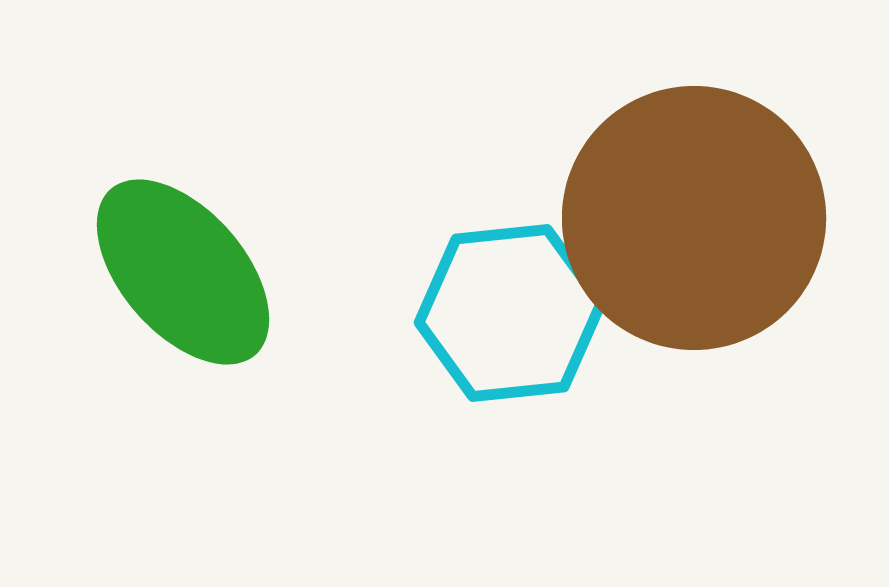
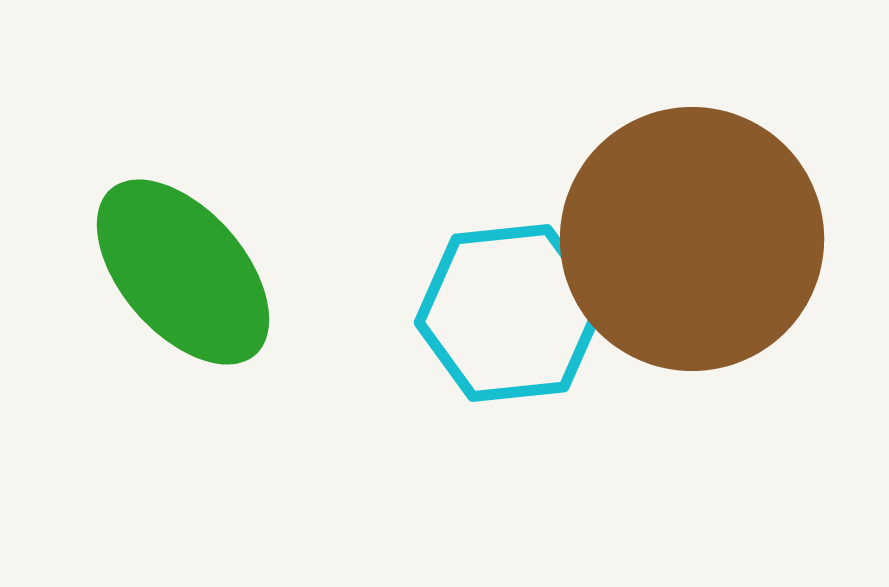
brown circle: moved 2 px left, 21 px down
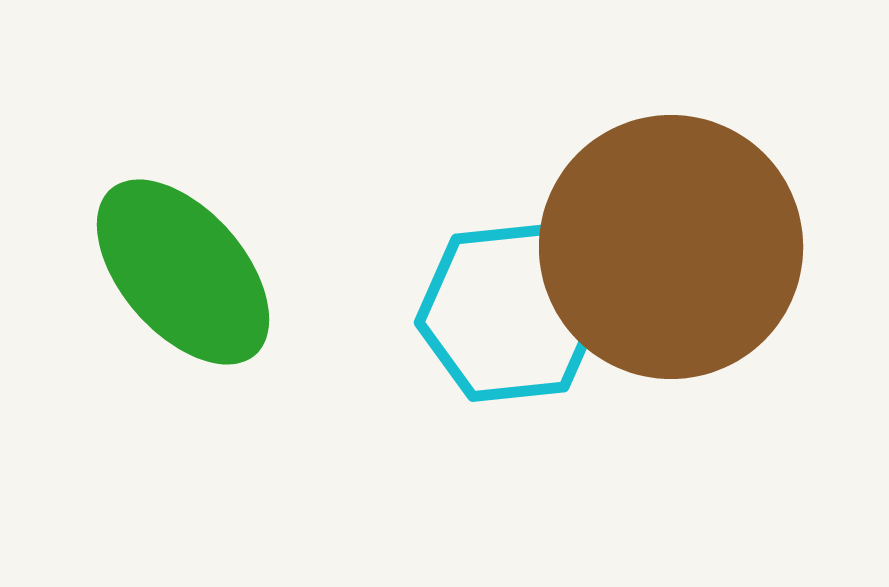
brown circle: moved 21 px left, 8 px down
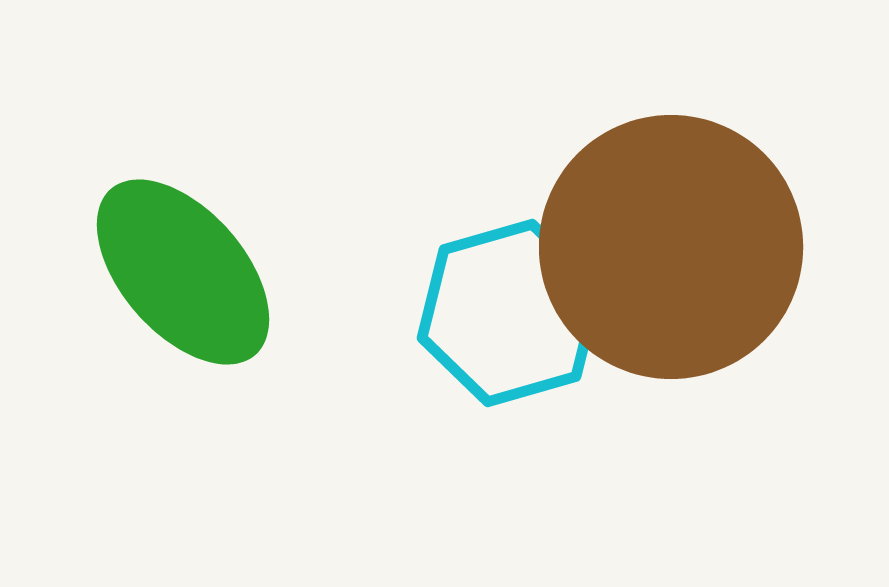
cyan hexagon: rotated 10 degrees counterclockwise
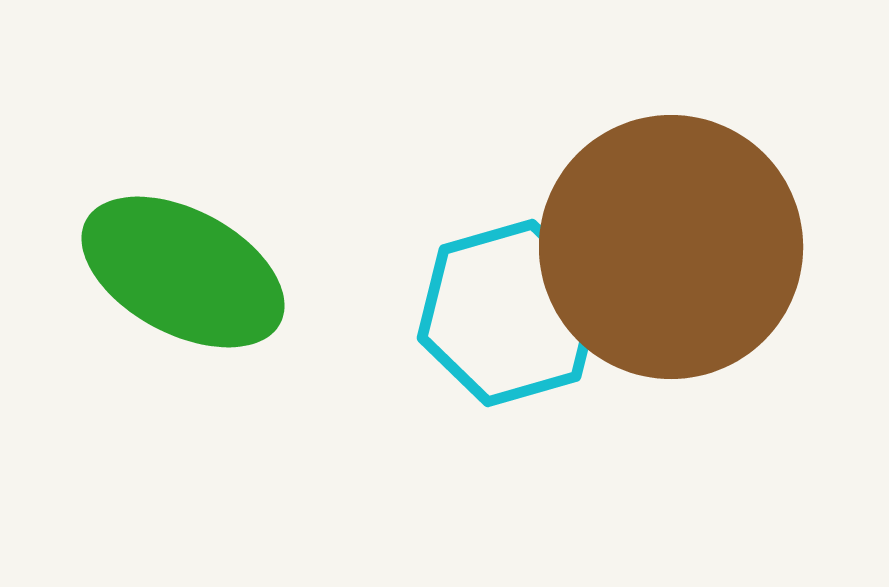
green ellipse: rotated 21 degrees counterclockwise
